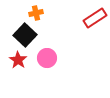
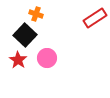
orange cross: moved 1 px down; rotated 32 degrees clockwise
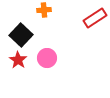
orange cross: moved 8 px right, 4 px up; rotated 24 degrees counterclockwise
black square: moved 4 px left
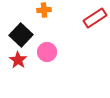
pink circle: moved 6 px up
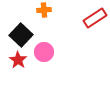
pink circle: moved 3 px left
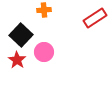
red star: moved 1 px left
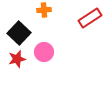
red rectangle: moved 5 px left
black square: moved 2 px left, 2 px up
red star: moved 1 px up; rotated 24 degrees clockwise
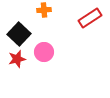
black square: moved 1 px down
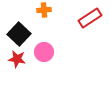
red star: rotated 24 degrees clockwise
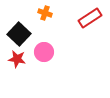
orange cross: moved 1 px right, 3 px down; rotated 24 degrees clockwise
